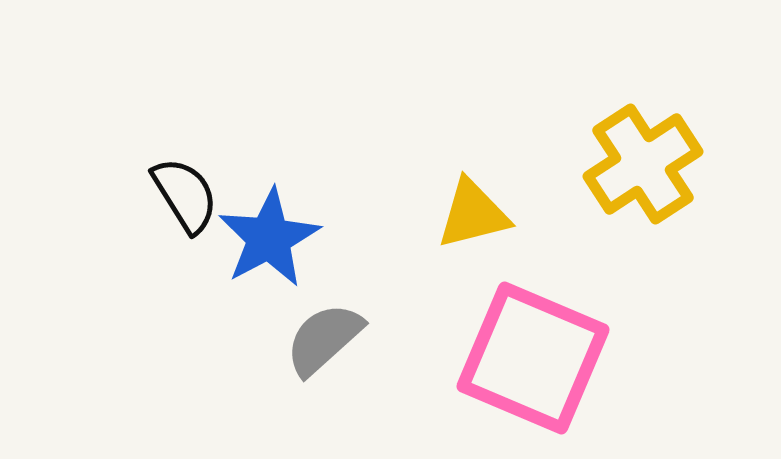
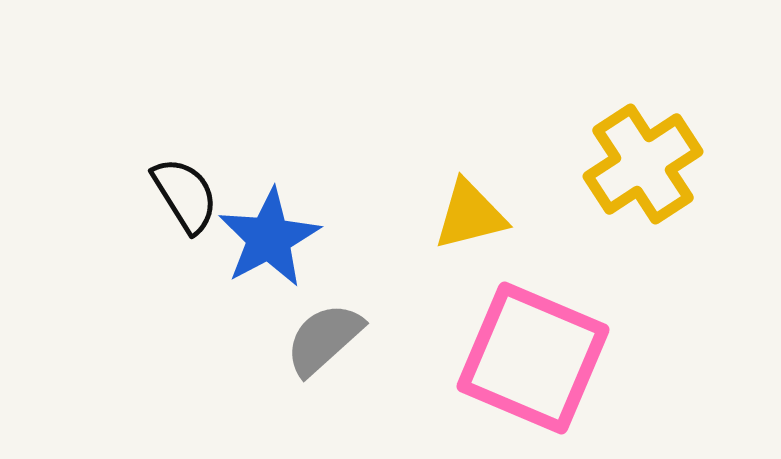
yellow triangle: moved 3 px left, 1 px down
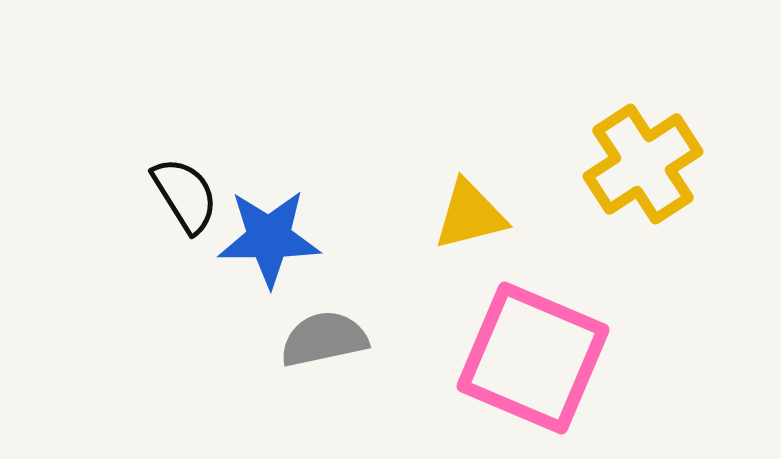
blue star: rotated 28 degrees clockwise
gray semicircle: rotated 30 degrees clockwise
